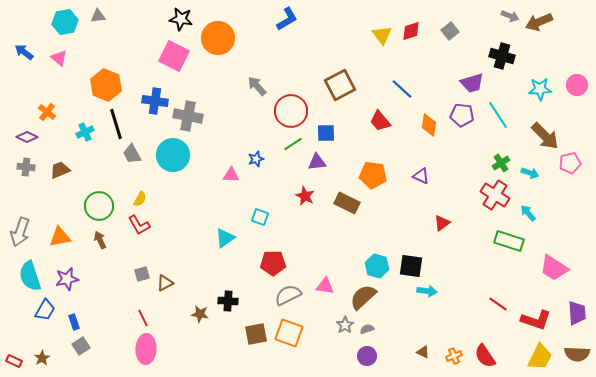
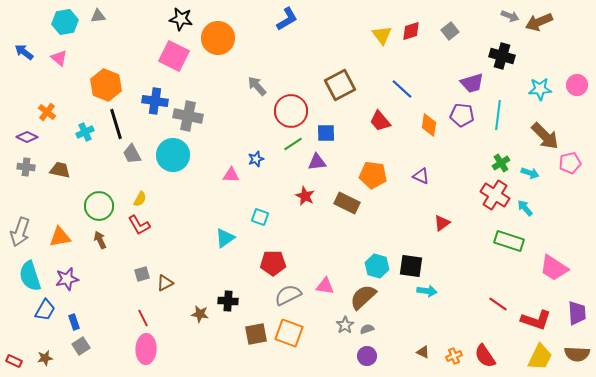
cyan line at (498, 115): rotated 40 degrees clockwise
brown trapezoid at (60, 170): rotated 35 degrees clockwise
cyan arrow at (528, 213): moved 3 px left, 5 px up
brown star at (42, 358): moved 3 px right; rotated 21 degrees clockwise
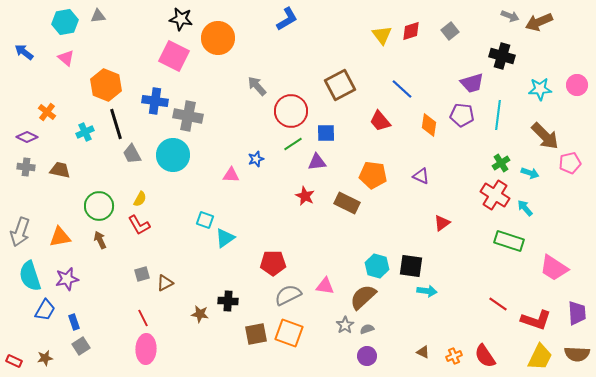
pink triangle at (59, 58): moved 7 px right
cyan square at (260, 217): moved 55 px left, 3 px down
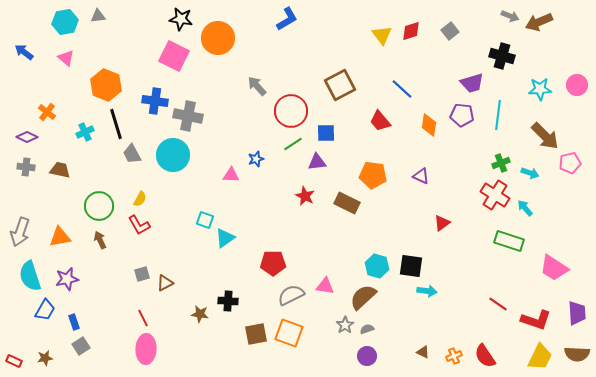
green cross at (501, 163): rotated 12 degrees clockwise
gray semicircle at (288, 295): moved 3 px right
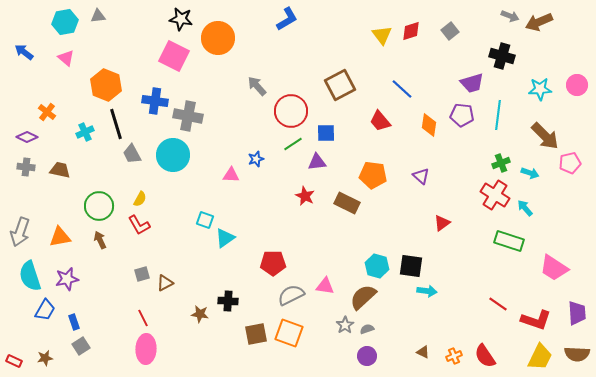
purple triangle at (421, 176): rotated 18 degrees clockwise
